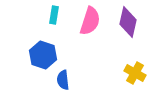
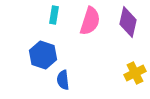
yellow cross: rotated 35 degrees clockwise
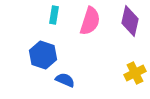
purple diamond: moved 2 px right, 1 px up
blue semicircle: moved 2 px right; rotated 120 degrees clockwise
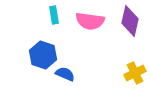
cyan rectangle: rotated 18 degrees counterclockwise
pink semicircle: rotated 80 degrees clockwise
blue semicircle: moved 6 px up
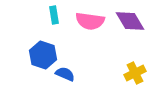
purple diamond: rotated 44 degrees counterclockwise
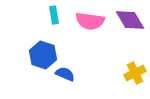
purple diamond: moved 1 px up
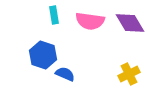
purple diamond: moved 3 px down
yellow cross: moved 6 px left, 1 px down
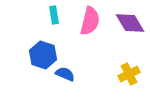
pink semicircle: rotated 84 degrees counterclockwise
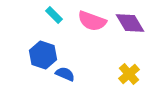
cyan rectangle: rotated 36 degrees counterclockwise
pink semicircle: moved 2 px right; rotated 96 degrees clockwise
yellow cross: rotated 15 degrees counterclockwise
